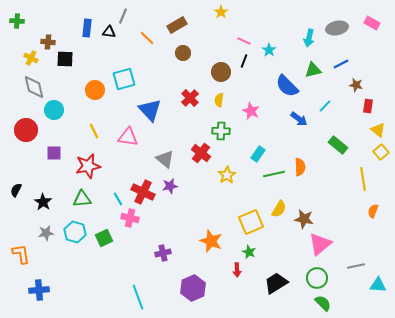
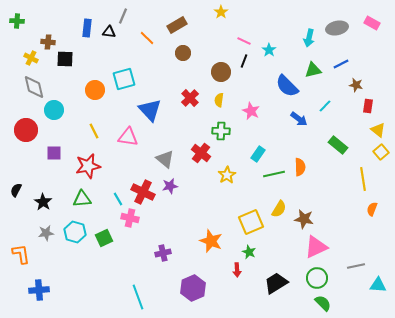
orange semicircle at (373, 211): moved 1 px left, 2 px up
pink triangle at (320, 244): moved 4 px left, 3 px down; rotated 15 degrees clockwise
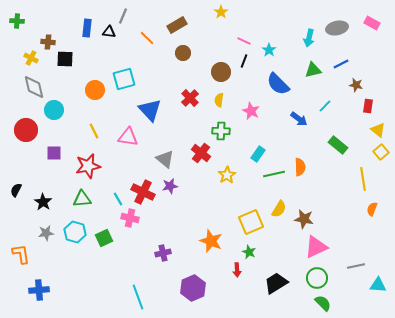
blue semicircle at (287, 86): moved 9 px left, 2 px up
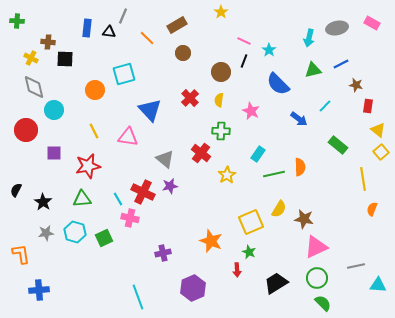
cyan square at (124, 79): moved 5 px up
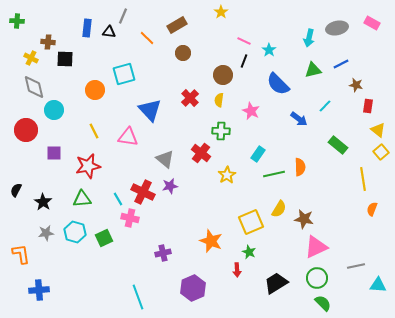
brown circle at (221, 72): moved 2 px right, 3 px down
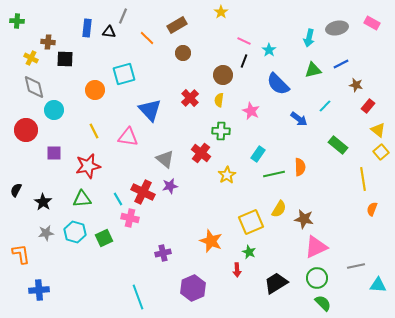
red rectangle at (368, 106): rotated 32 degrees clockwise
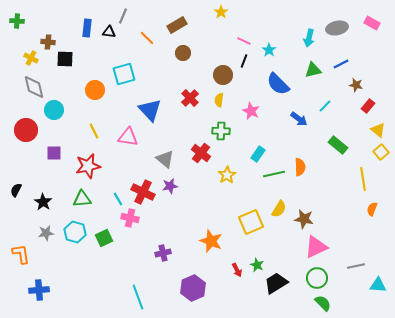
green star at (249, 252): moved 8 px right, 13 px down
red arrow at (237, 270): rotated 24 degrees counterclockwise
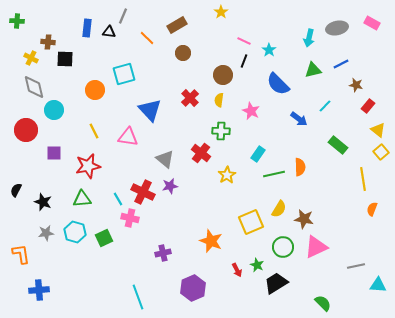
black star at (43, 202): rotated 12 degrees counterclockwise
green circle at (317, 278): moved 34 px left, 31 px up
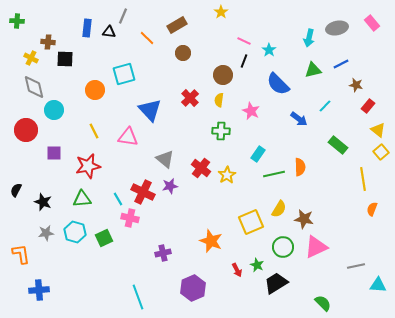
pink rectangle at (372, 23): rotated 21 degrees clockwise
red cross at (201, 153): moved 15 px down
